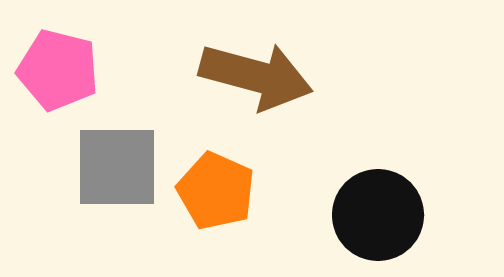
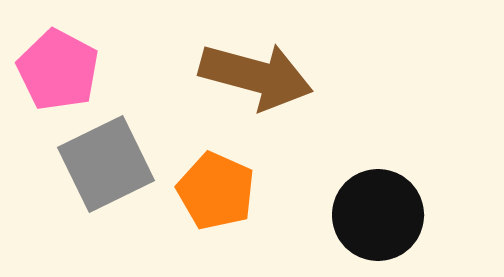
pink pentagon: rotated 14 degrees clockwise
gray square: moved 11 px left, 3 px up; rotated 26 degrees counterclockwise
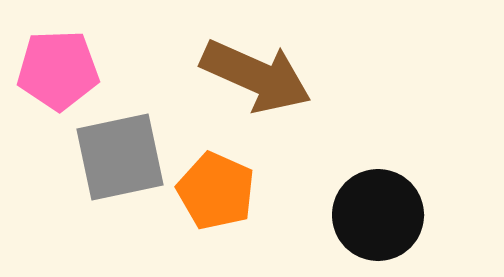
pink pentagon: rotated 30 degrees counterclockwise
brown arrow: rotated 9 degrees clockwise
gray square: moved 14 px right, 7 px up; rotated 14 degrees clockwise
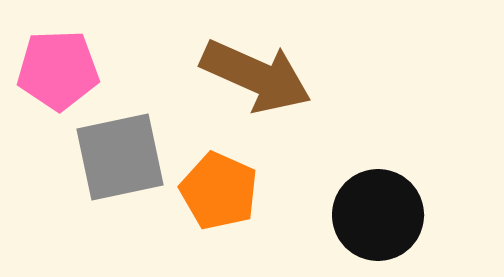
orange pentagon: moved 3 px right
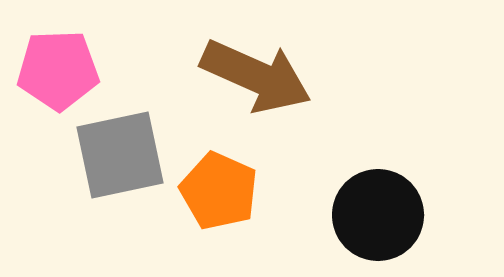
gray square: moved 2 px up
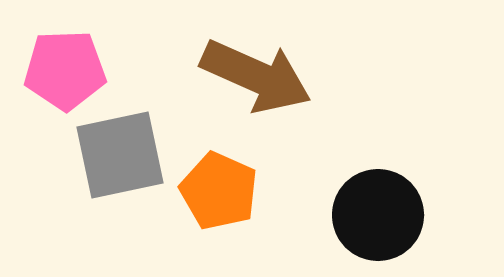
pink pentagon: moved 7 px right
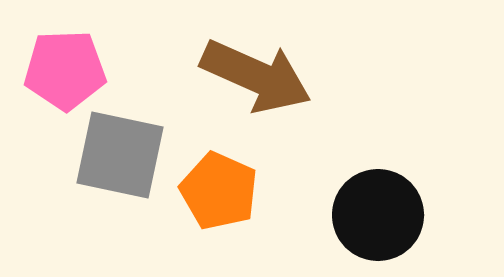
gray square: rotated 24 degrees clockwise
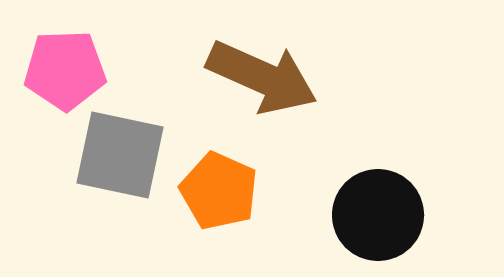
brown arrow: moved 6 px right, 1 px down
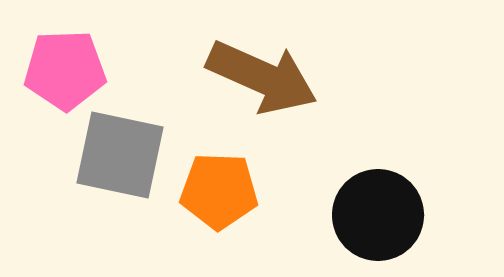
orange pentagon: rotated 22 degrees counterclockwise
